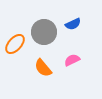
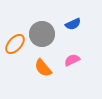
gray circle: moved 2 px left, 2 px down
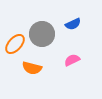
orange semicircle: moved 11 px left; rotated 36 degrees counterclockwise
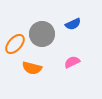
pink semicircle: moved 2 px down
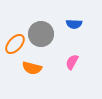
blue semicircle: moved 1 px right; rotated 28 degrees clockwise
gray circle: moved 1 px left
pink semicircle: rotated 35 degrees counterclockwise
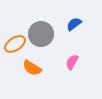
blue semicircle: rotated 140 degrees clockwise
orange ellipse: rotated 15 degrees clockwise
orange semicircle: rotated 18 degrees clockwise
